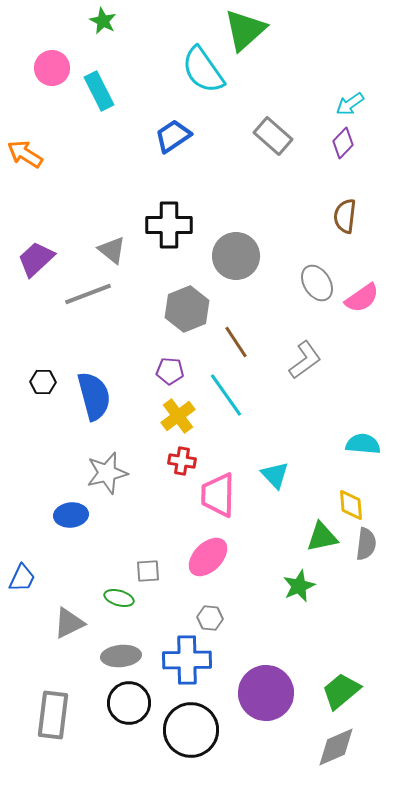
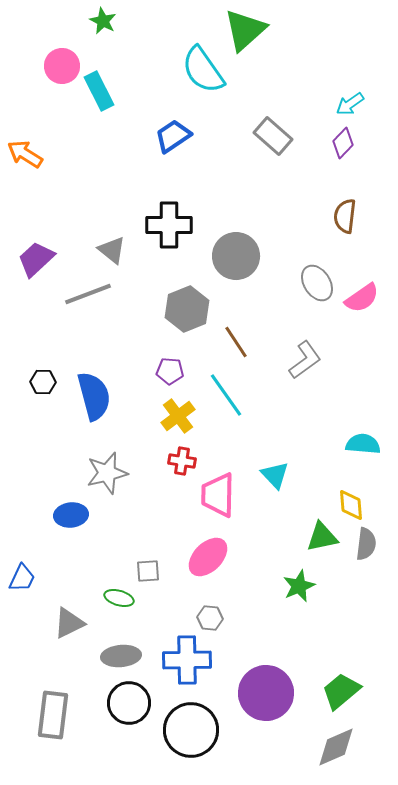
pink circle at (52, 68): moved 10 px right, 2 px up
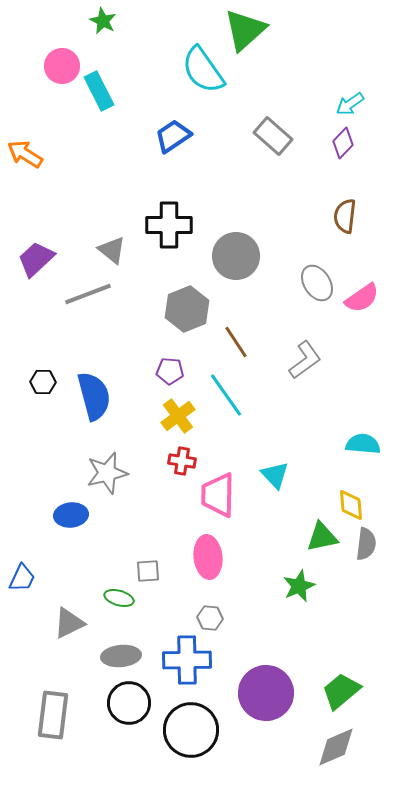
pink ellipse at (208, 557): rotated 51 degrees counterclockwise
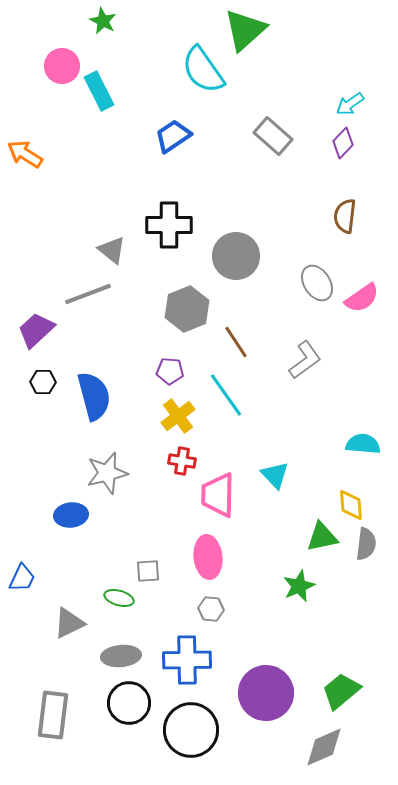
purple trapezoid at (36, 259): moved 71 px down
gray hexagon at (210, 618): moved 1 px right, 9 px up
gray diamond at (336, 747): moved 12 px left
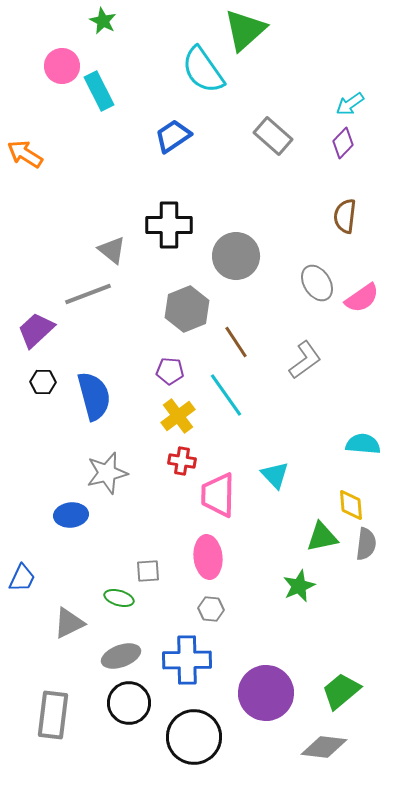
gray ellipse at (121, 656): rotated 15 degrees counterclockwise
black circle at (191, 730): moved 3 px right, 7 px down
gray diamond at (324, 747): rotated 30 degrees clockwise
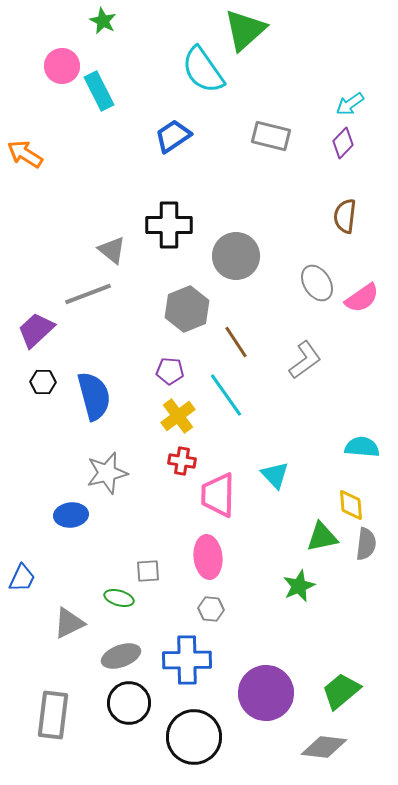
gray rectangle at (273, 136): moved 2 px left; rotated 27 degrees counterclockwise
cyan semicircle at (363, 444): moved 1 px left, 3 px down
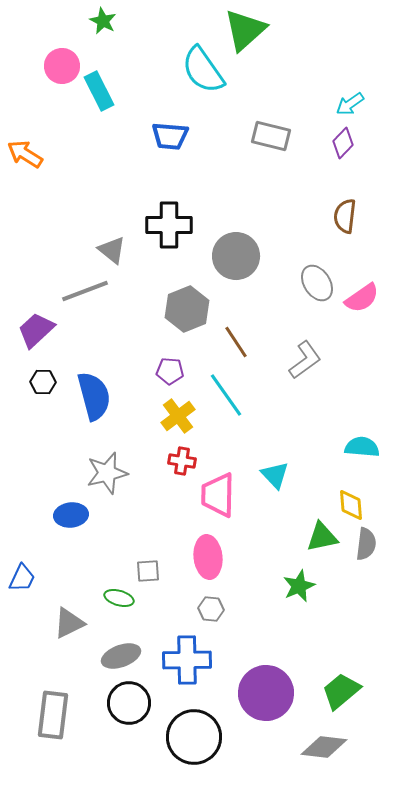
blue trapezoid at (173, 136): moved 3 px left; rotated 141 degrees counterclockwise
gray line at (88, 294): moved 3 px left, 3 px up
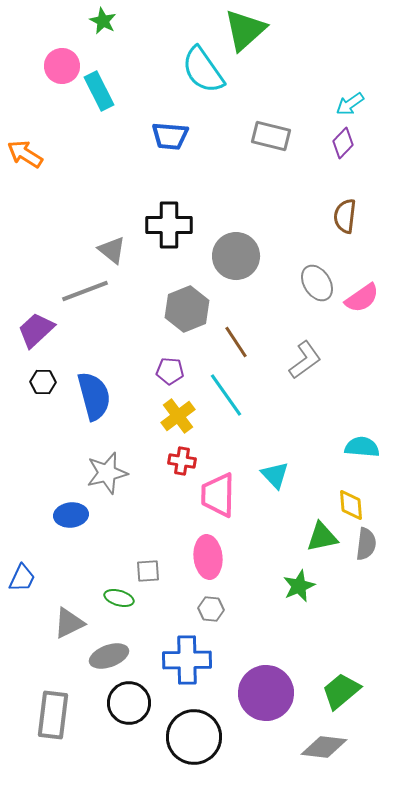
gray ellipse at (121, 656): moved 12 px left
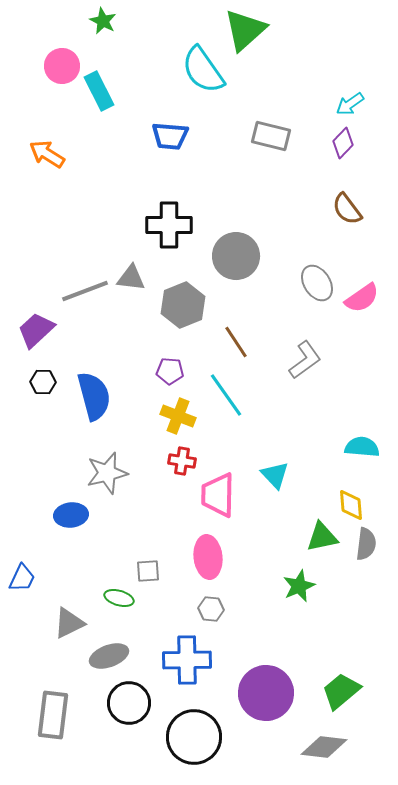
orange arrow at (25, 154): moved 22 px right
brown semicircle at (345, 216): moved 2 px right, 7 px up; rotated 44 degrees counterclockwise
gray triangle at (112, 250): moved 19 px right, 28 px down; rotated 32 degrees counterclockwise
gray hexagon at (187, 309): moved 4 px left, 4 px up
yellow cross at (178, 416): rotated 32 degrees counterclockwise
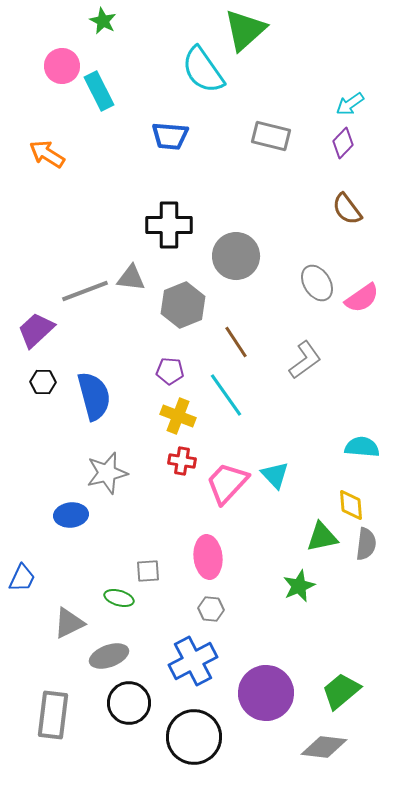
pink trapezoid at (218, 495): moved 9 px right, 12 px up; rotated 42 degrees clockwise
blue cross at (187, 660): moved 6 px right, 1 px down; rotated 27 degrees counterclockwise
